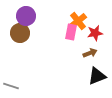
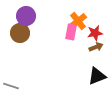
brown arrow: moved 6 px right, 6 px up
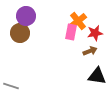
brown arrow: moved 6 px left, 4 px down
black triangle: rotated 30 degrees clockwise
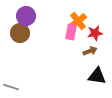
gray line: moved 1 px down
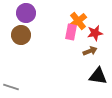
purple circle: moved 3 px up
brown circle: moved 1 px right, 2 px down
black triangle: moved 1 px right
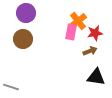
brown circle: moved 2 px right, 4 px down
black triangle: moved 2 px left, 1 px down
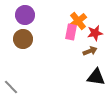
purple circle: moved 1 px left, 2 px down
gray line: rotated 28 degrees clockwise
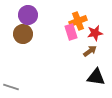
purple circle: moved 3 px right
orange cross: rotated 18 degrees clockwise
pink rectangle: rotated 28 degrees counterclockwise
brown circle: moved 5 px up
brown arrow: rotated 16 degrees counterclockwise
gray line: rotated 28 degrees counterclockwise
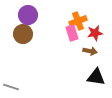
pink rectangle: moved 1 px right, 1 px down
brown arrow: rotated 48 degrees clockwise
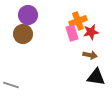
red star: moved 4 px left, 1 px up
brown arrow: moved 4 px down
gray line: moved 2 px up
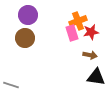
brown circle: moved 2 px right, 4 px down
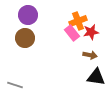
pink rectangle: rotated 21 degrees counterclockwise
gray line: moved 4 px right
